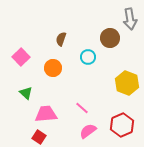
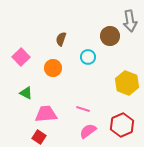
gray arrow: moved 2 px down
brown circle: moved 2 px up
green triangle: rotated 16 degrees counterclockwise
pink line: moved 1 px right, 1 px down; rotated 24 degrees counterclockwise
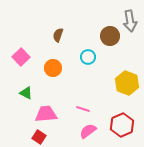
brown semicircle: moved 3 px left, 4 px up
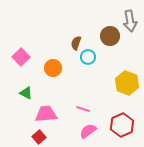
brown semicircle: moved 18 px right, 8 px down
red square: rotated 16 degrees clockwise
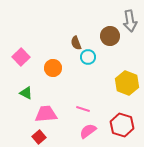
brown semicircle: rotated 40 degrees counterclockwise
red hexagon: rotated 20 degrees counterclockwise
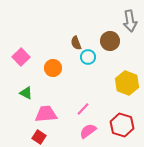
brown circle: moved 5 px down
pink line: rotated 64 degrees counterclockwise
red square: rotated 16 degrees counterclockwise
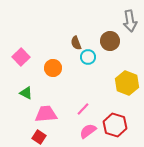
red hexagon: moved 7 px left
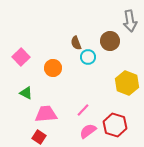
pink line: moved 1 px down
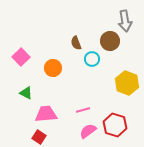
gray arrow: moved 5 px left
cyan circle: moved 4 px right, 2 px down
pink line: rotated 32 degrees clockwise
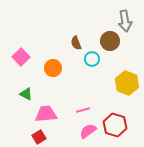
green triangle: moved 1 px down
red square: rotated 24 degrees clockwise
